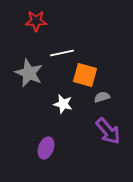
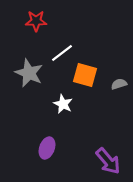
white line: rotated 25 degrees counterclockwise
gray semicircle: moved 17 px right, 13 px up
white star: rotated 12 degrees clockwise
purple arrow: moved 30 px down
purple ellipse: moved 1 px right
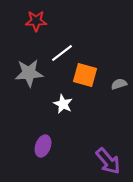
gray star: rotated 28 degrees counterclockwise
purple ellipse: moved 4 px left, 2 px up
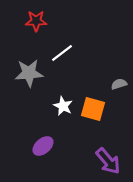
orange square: moved 8 px right, 34 px down
white star: moved 2 px down
purple ellipse: rotated 30 degrees clockwise
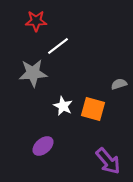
white line: moved 4 px left, 7 px up
gray star: moved 4 px right
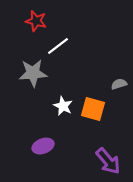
red star: rotated 15 degrees clockwise
purple ellipse: rotated 20 degrees clockwise
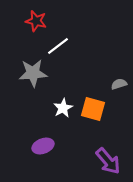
white star: moved 2 px down; rotated 18 degrees clockwise
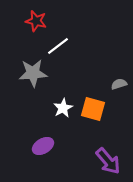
purple ellipse: rotated 10 degrees counterclockwise
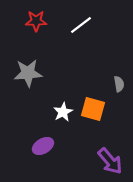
red star: rotated 15 degrees counterclockwise
white line: moved 23 px right, 21 px up
gray star: moved 5 px left
gray semicircle: rotated 98 degrees clockwise
white star: moved 4 px down
purple arrow: moved 2 px right
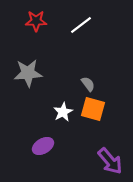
gray semicircle: moved 31 px left; rotated 28 degrees counterclockwise
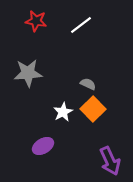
red star: rotated 10 degrees clockwise
gray semicircle: rotated 28 degrees counterclockwise
orange square: rotated 30 degrees clockwise
purple arrow: rotated 16 degrees clockwise
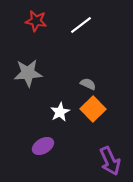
white star: moved 3 px left
